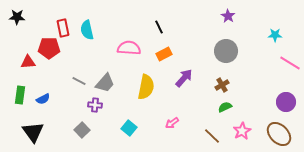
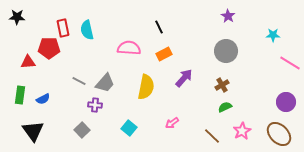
cyan star: moved 2 px left
black triangle: moved 1 px up
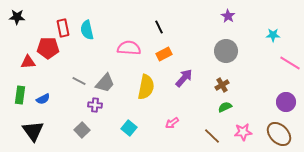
red pentagon: moved 1 px left
pink star: moved 1 px right, 1 px down; rotated 24 degrees clockwise
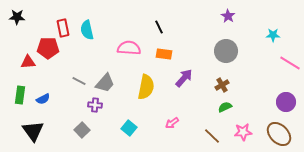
orange rectangle: rotated 35 degrees clockwise
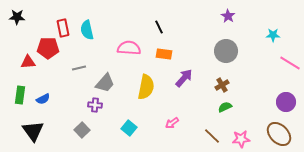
gray line: moved 13 px up; rotated 40 degrees counterclockwise
pink star: moved 2 px left, 7 px down
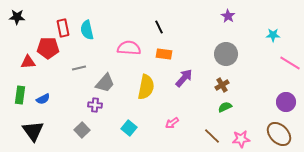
gray circle: moved 3 px down
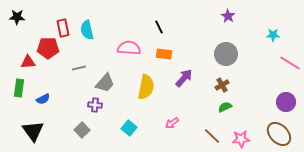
green rectangle: moved 1 px left, 7 px up
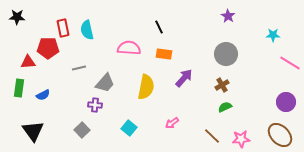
blue semicircle: moved 4 px up
brown ellipse: moved 1 px right, 1 px down
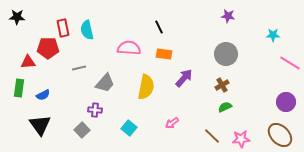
purple star: rotated 24 degrees counterclockwise
purple cross: moved 5 px down
black triangle: moved 7 px right, 6 px up
